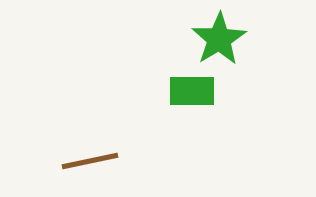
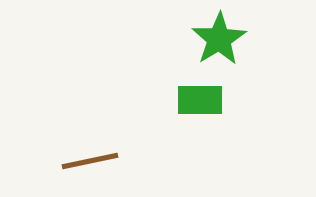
green rectangle: moved 8 px right, 9 px down
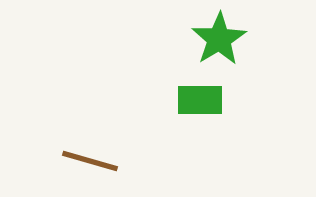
brown line: rotated 28 degrees clockwise
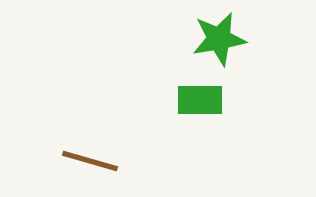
green star: rotated 22 degrees clockwise
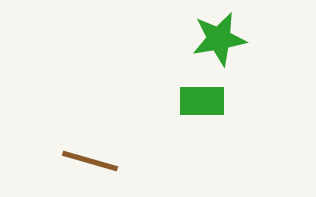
green rectangle: moved 2 px right, 1 px down
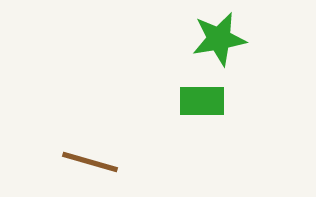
brown line: moved 1 px down
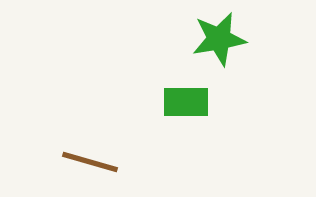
green rectangle: moved 16 px left, 1 px down
